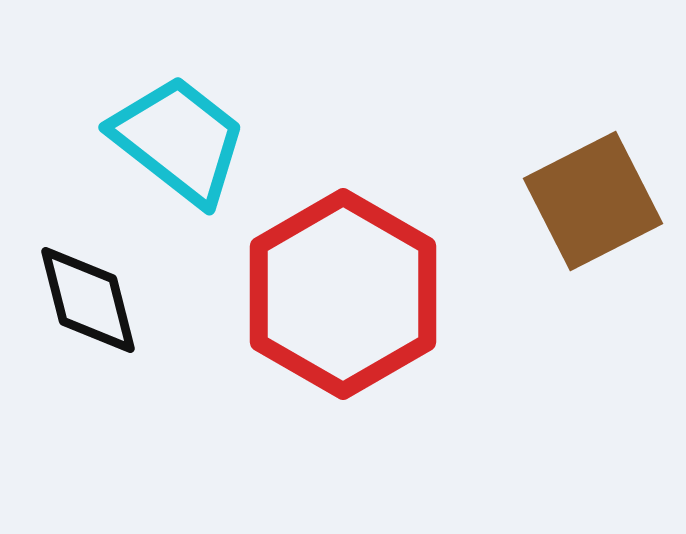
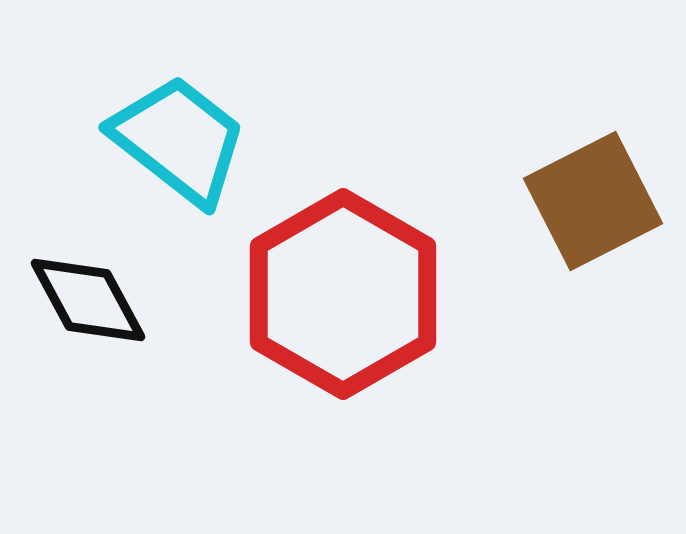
black diamond: rotated 14 degrees counterclockwise
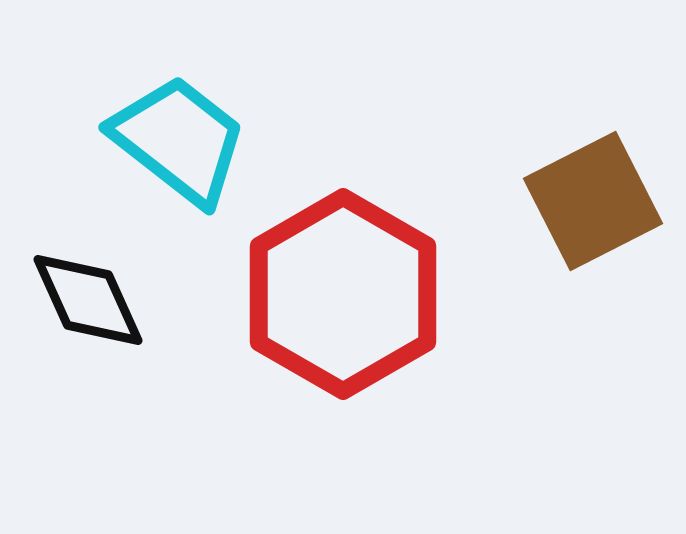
black diamond: rotated 4 degrees clockwise
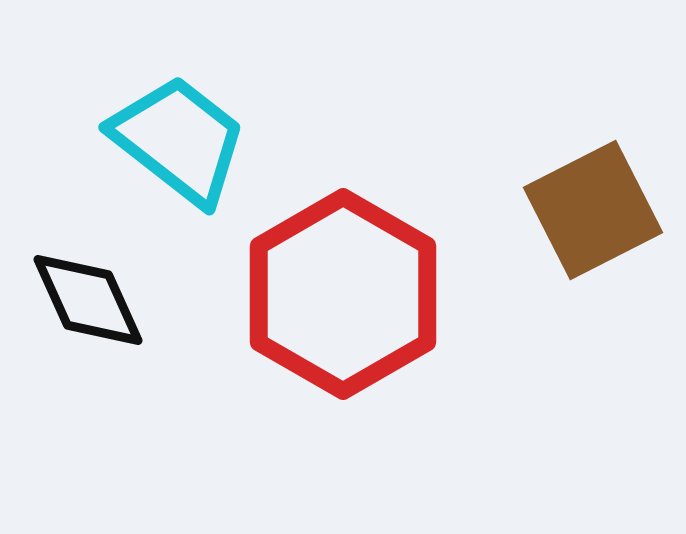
brown square: moved 9 px down
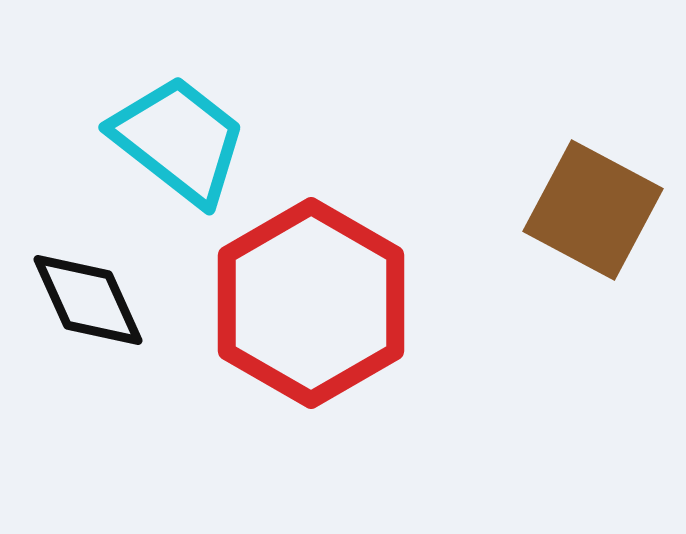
brown square: rotated 35 degrees counterclockwise
red hexagon: moved 32 px left, 9 px down
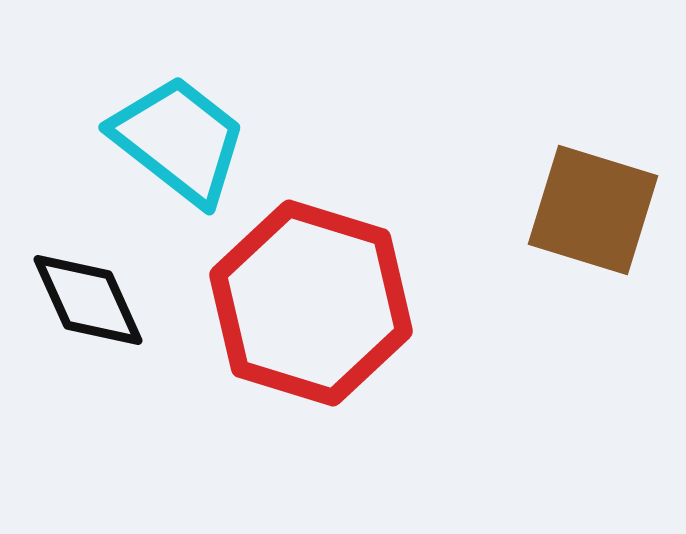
brown square: rotated 11 degrees counterclockwise
red hexagon: rotated 13 degrees counterclockwise
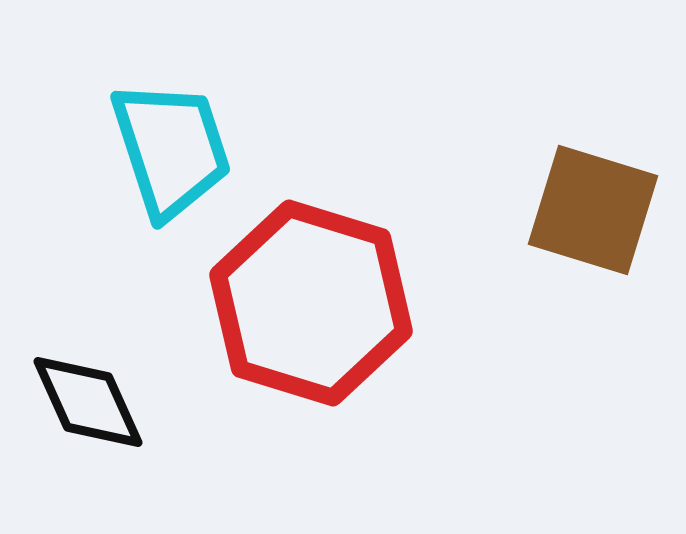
cyan trapezoid: moved 8 px left, 9 px down; rotated 34 degrees clockwise
black diamond: moved 102 px down
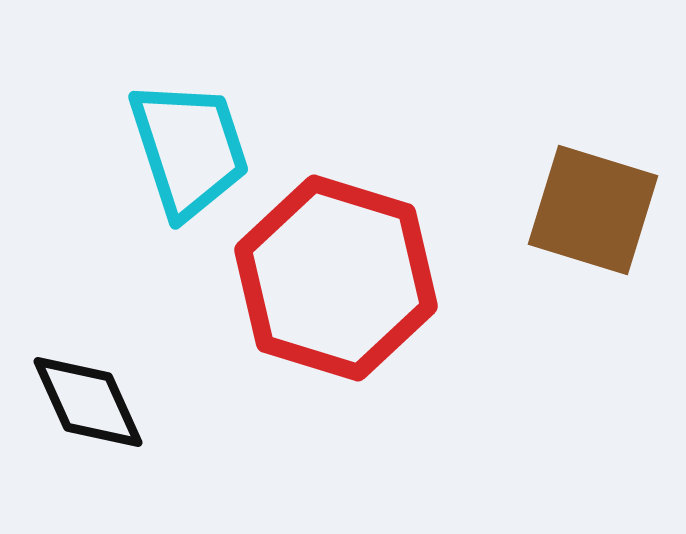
cyan trapezoid: moved 18 px right
red hexagon: moved 25 px right, 25 px up
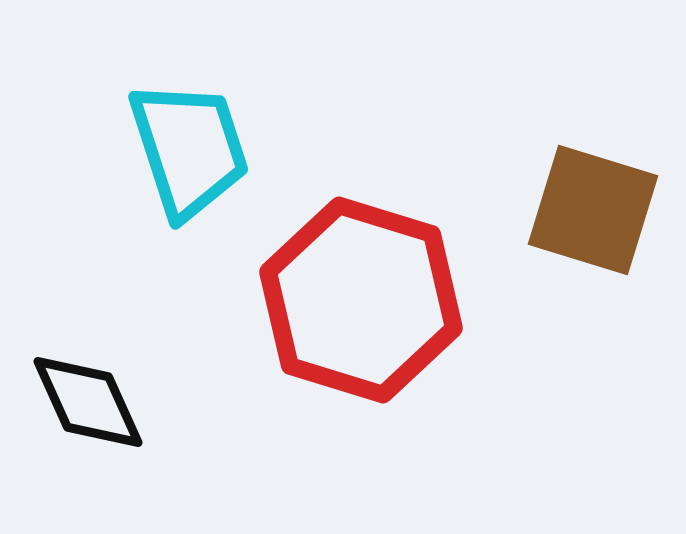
red hexagon: moved 25 px right, 22 px down
